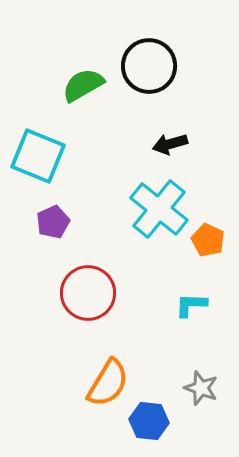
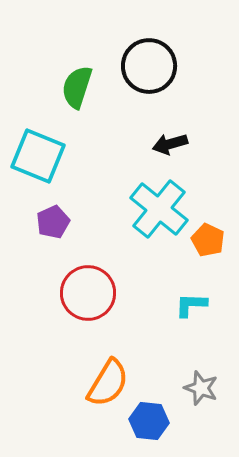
green semicircle: moved 6 px left, 2 px down; rotated 42 degrees counterclockwise
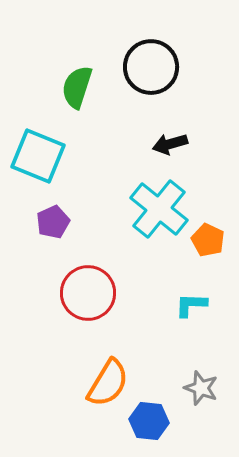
black circle: moved 2 px right, 1 px down
